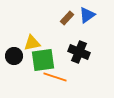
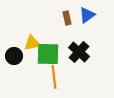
brown rectangle: rotated 56 degrees counterclockwise
black cross: rotated 20 degrees clockwise
green square: moved 5 px right, 6 px up; rotated 10 degrees clockwise
orange line: moved 1 px left; rotated 65 degrees clockwise
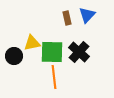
blue triangle: rotated 12 degrees counterclockwise
green square: moved 4 px right, 2 px up
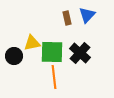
black cross: moved 1 px right, 1 px down
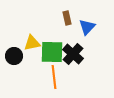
blue triangle: moved 12 px down
black cross: moved 7 px left, 1 px down
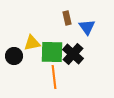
blue triangle: rotated 18 degrees counterclockwise
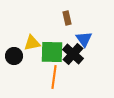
blue triangle: moved 3 px left, 12 px down
orange line: rotated 15 degrees clockwise
